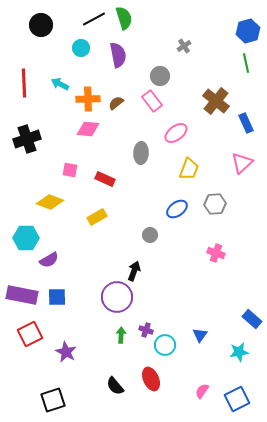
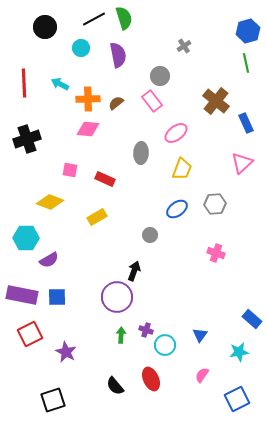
black circle at (41, 25): moved 4 px right, 2 px down
yellow trapezoid at (189, 169): moved 7 px left
pink semicircle at (202, 391): moved 16 px up
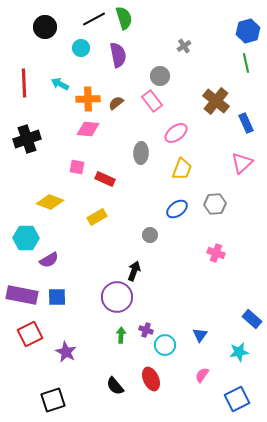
pink square at (70, 170): moved 7 px right, 3 px up
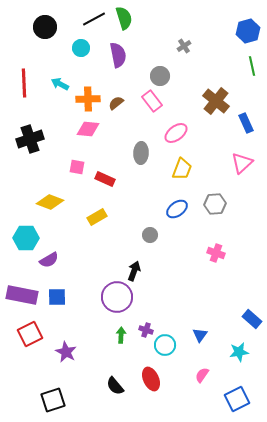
green line at (246, 63): moved 6 px right, 3 px down
black cross at (27, 139): moved 3 px right
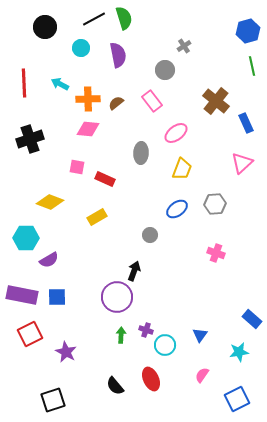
gray circle at (160, 76): moved 5 px right, 6 px up
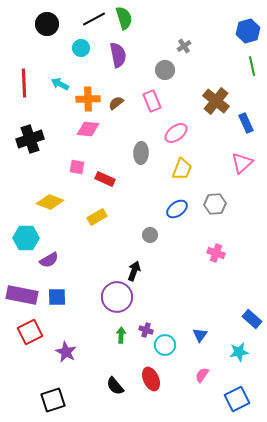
black circle at (45, 27): moved 2 px right, 3 px up
pink rectangle at (152, 101): rotated 15 degrees clockwise
red square at (30, 334): moved 2 px up
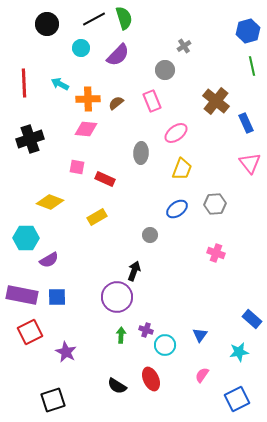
purple semicircle at (118, 55): rotated 55 degrees clockwise
pink diamond at (88, 129): moved 2 px left
pink triangle at (242, 163): moved 8 px right; rotated 25 degrees counterclockwise
black semicircle at (115, 386): moved 2 px right; rotated 18 degrees counterclockwise
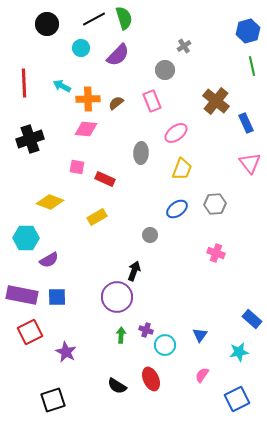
cyan arrow at (60, 84): moved 2 px right, 2 px down
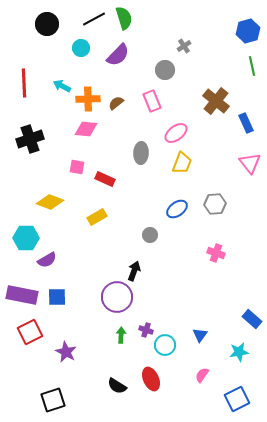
yellow trapezoid at (182, 169): moved 6 px up
purple semicircle at (49, 260): moved 2 px left
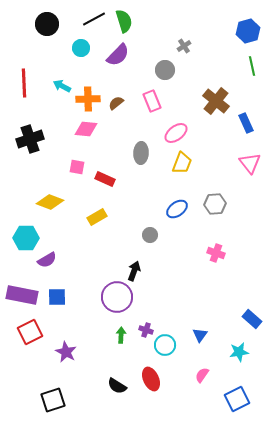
green semicircle at (124, 18): moved 3 px down
